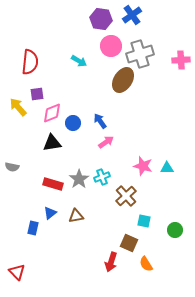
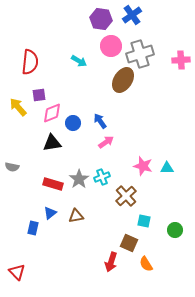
purple square: moved 2 px right, 1 px down
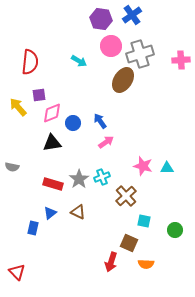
brown triangle: moved 2 px right, 4 px up; rotated 35 degrees clockwise
orange semicircle: rotated 56 degrees counterclockwise
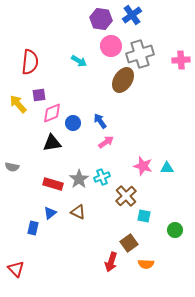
yellow arrow: moved 3 px up
cyan square: moved 5 px up
brown square: rotated 30 degrees clockwise
red triangle: moved 1 px left, 3 px up
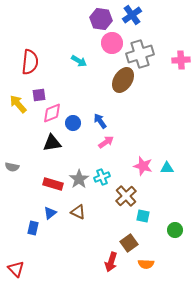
pink circle: moved 1 px right, 3 px up
cyan square: moved 1 px left
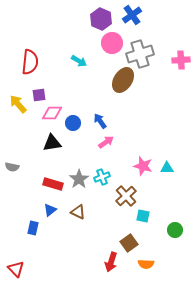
purple hexagon: rotated 15 degrees clockwise
pink diamond: rotated 20 degrees clockwise
blue triangle: moved 3 px up
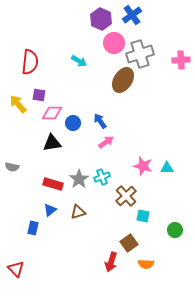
pink circle: moved 2 px right
purple square: rotated 16 degrees clockwise
brown triangle: rotated 42 degrees counterclockwise
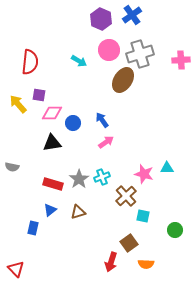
pink circle: moved 5 px left, 7 px down
blue arrow: moved 2 px right, 1 px up
pink star: moved 1 px right, 8 px down
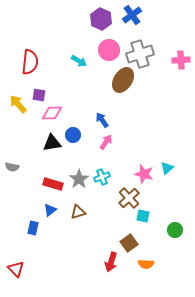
blue circle: moved 12 px down
pink arrow: rotated 21 degrees counterclockwise
cyan triangle: rotated 40 degrees counterclockwise
brown cross: moved 3 px right, 2 px down
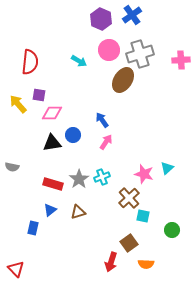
green circle: moved 3 px left
